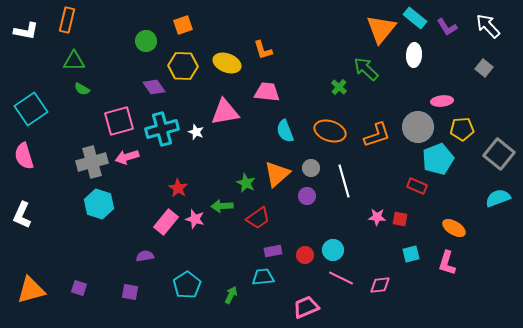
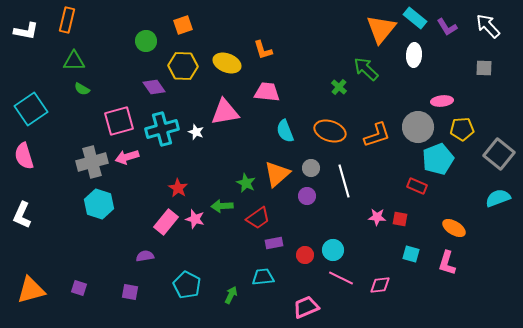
gray square at (484, 68): rotated 36 degrees counterclockwise
purple rectangle at (273, 251): moved 1 px right, 8 px up
cyan square at (411, 254): rotated 30 degrees clockwise
cyan pentagon at (187, 285): rotated 12 degrees counterclockwise
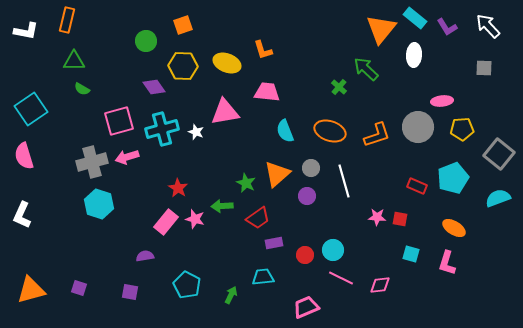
cyan pentagon at (438, 159): moved 15 px right, 19 px down
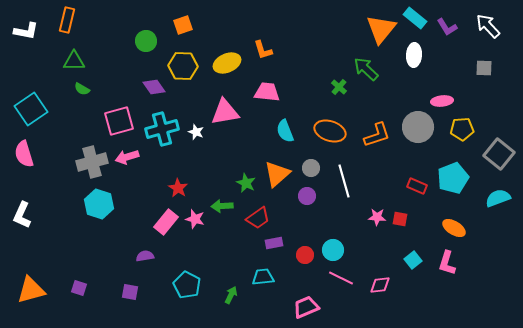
yellow ellipse at (227, 63): rotated 44 degrees counterclockwise
pink semicircle at (24, 156): moved 2 px up
cyan square at (411, 254): moved 2 px right, 6 px down; rotated 36 degrees clockwise
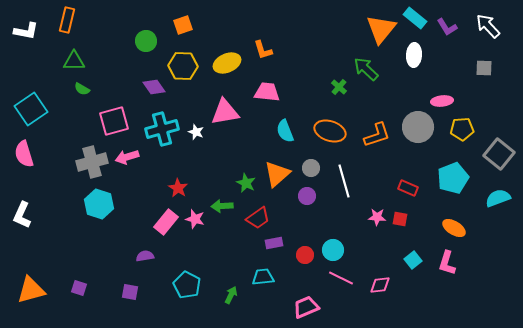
pink square at (119, 121): moved 5 px left
red rectangle at (417, 186): moved 9 px left, 2 px down
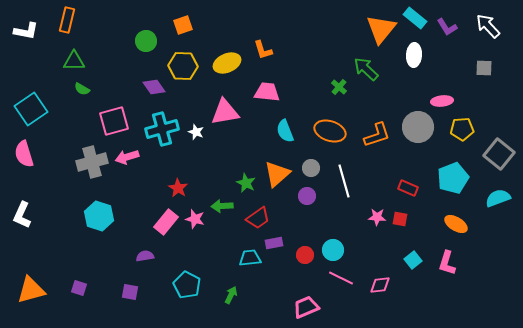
cyan hexagon at (99, 204): moved 12 px down
orange ellipse at (454, 228): moved 2 px right, 4 px up
cyan trapezoid at (263, 277): moved 13 px left, 19 px up
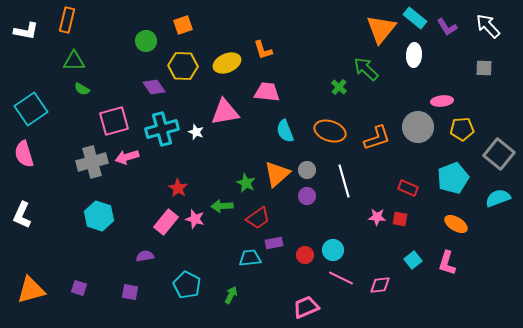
orange L-shape at (377, 135): moved 3 px down
gray circle at (311, 168): moved 4 px left, 2 px down
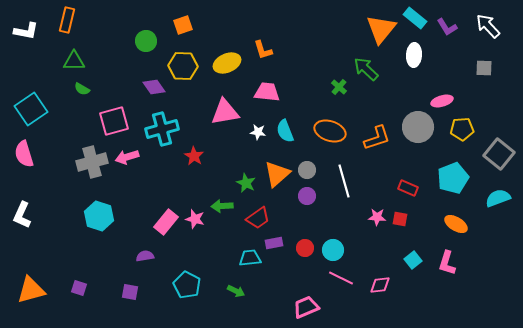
pink ellipse at (442, 101): rotated 10 degrees counterclockwise
white star at (196, 132): moved 62 px right; rotated 14 degrees counterclockwise
red star at (178, 188): moved 16 px right, 32 px up
red circle at (305, 255): moved 7 px up
green arrow at (231, 295): moved 5 px right, 4 px up; rotated 90 degrees clockwise
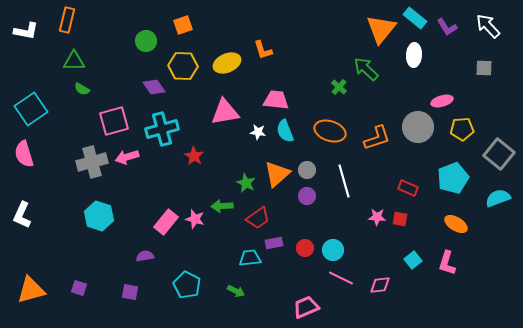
pink trapezoid at (267, 92): moved 9 px right, 8 px down
